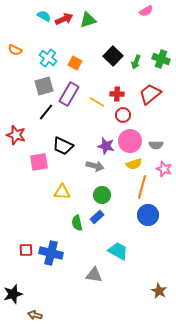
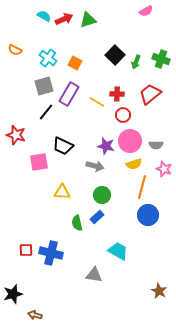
black square: moved 2 px right, 1 px up
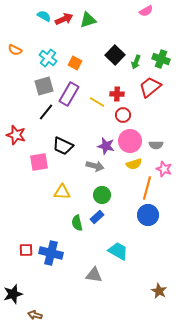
red trapezoid: moved 7 px up
orange line: moved 5 px right, 1 px down
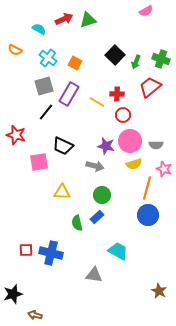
cyan semicircle: moved 5 px left, 13 px down
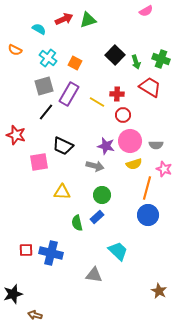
green arrow: rotated 40 degrees counterclockwise
red trapezoid: rotated 70 degrees clockwise
cyan trapezoid: rotated 15 degrees clockwise
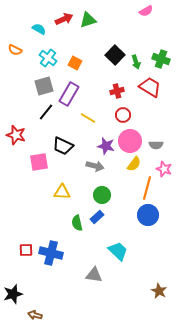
red cross: moved 3 px up; rotated 16 degrees counterclockwise
yellow line: moved 9 px left, 16 px down
yellow semicircle: rotated 35 degrees counterclockwise
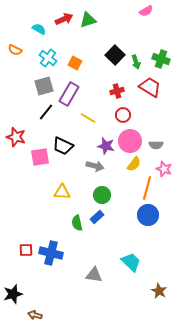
red star: moved 2 px down
pink square: moved 1 px right, 5 px up
cyan trapezoid: moved 13 px right, 11 px down
